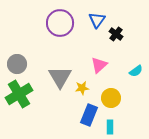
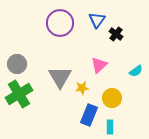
yellow circle: moved 1 px right
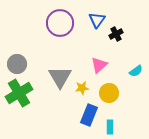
black cross: rotated 24 degrees clockwise
green cross: moved 1 px up
yellow circle: moved 3 px left, 5 px up
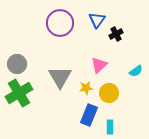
yellow star: moved 4 px right
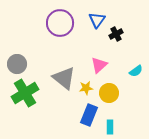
gray triangle: moved 4 px right, 1 px down; rotated 20 degrees counterclockwise
green cross: moved 6 px right
